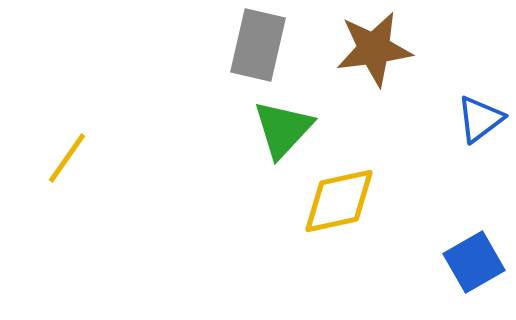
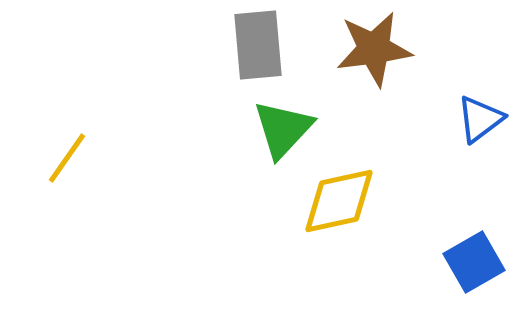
gray rectangle: rotated 18 degrees counterclockwise
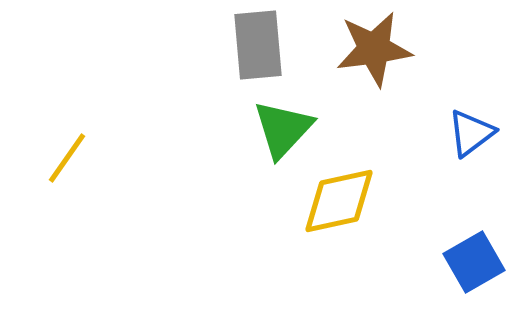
blue triangle: moved 9 px left, 14 px down
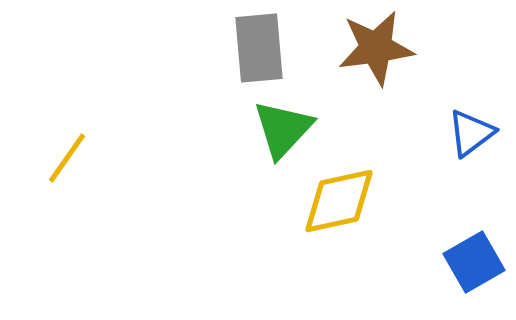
gray rectangle: moved 1 px right, 3 px down
brown star: moved 2 px right, 1 px up
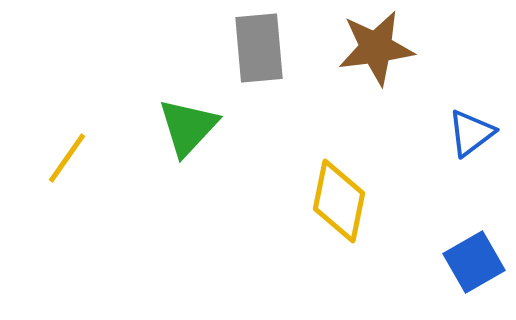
green triangle: moved 95 px left, 2 px up
yellow diamond: rotated 66 degrees counterclockwise
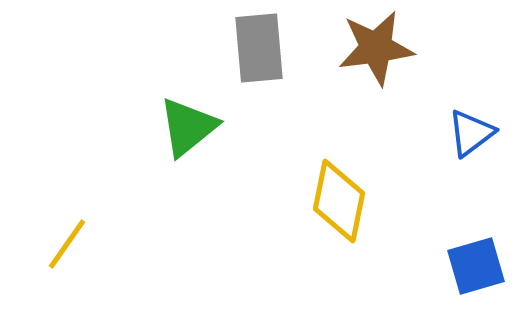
green triangle: rotated 8 degrees clockwise
yellow line: moved 86 px down
blue square: moved 2 px right, 4 px down; rotated 14 degrees clockwise
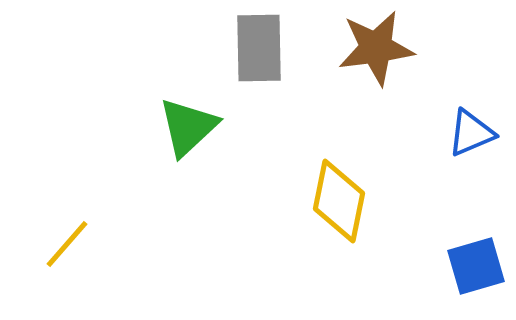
gray rectangle: rotated 4 degrees clockwise
green triangle: rotated 4 degrees counterclockwise
blue triangle: rotated 14 degrees clockwise
yellow line: rotated 6 degrees clockwise
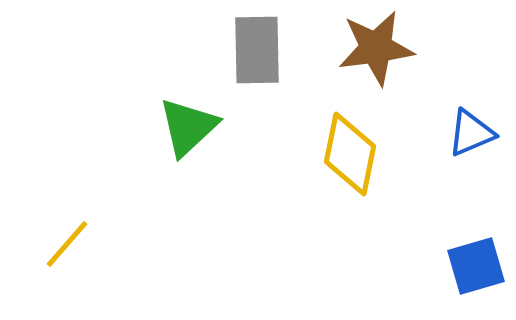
gray rectangle: moved 2 px left, 2 px down
yellow diamond: moved 11 px right, 47 px up
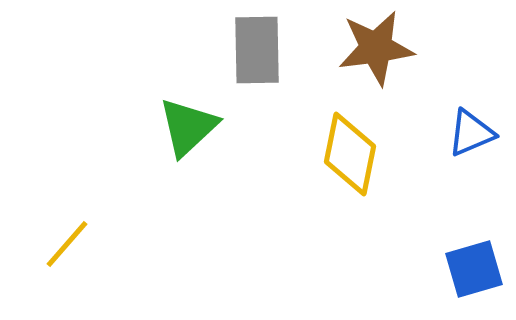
blue square: moved 2 px left, 3 px down
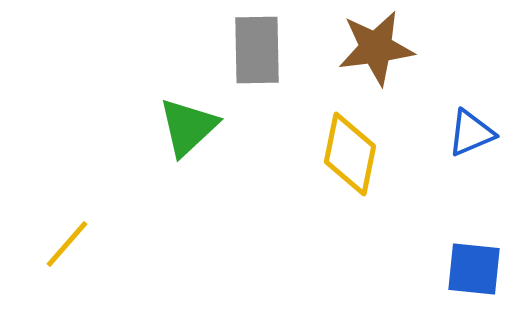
blue square: rotated 22 degrees clockwise
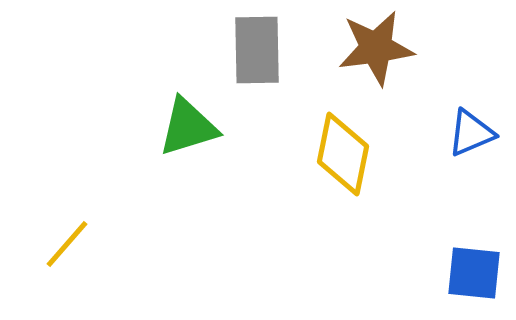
green triangle: rotated 26 degrees clockwise
yellow diamond: moved 7 px left
blue square: moved 4 px down
